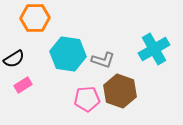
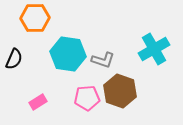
black semicircle: rotated 35 degrees counterclockwise
pink rectangle: moved 15 px right, 17 px down
pink pentagon: moved 1 px up
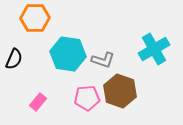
pink rectangle: rotated 18 degrees counterclockwise
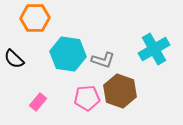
black semicircle: rotated 110 degrees clockwise
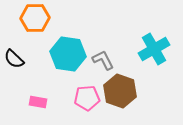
gray L-shape: rotated 135 degrees counterclockwise
pink rectangle: rotated 60 degrees clockwise
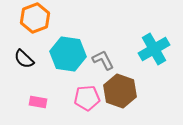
orange hexagon: rotated 20 degrees counterclockwise
black semicircle: moved 10 px right
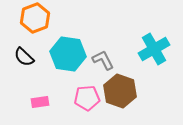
black semicircle: moved 2 px up
pink rectangle: moved 2 px right; rotated 18 degrees counterclockwise
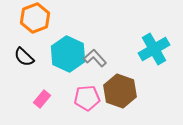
cyan hexagon: rotated 16 degrees clockwise
gray L-shape: moved 8 px left, 2 px up; rotated 15 degrees counterclockwise
pink rectangle: moved 2 px right, 3 px up; rotated 42 degrees counterclockwise
